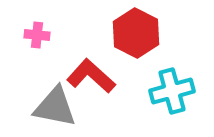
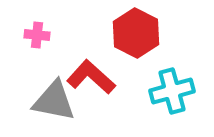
red L-shape: moved 1 px down
gray triangle: moved 1 px left, 6 px up
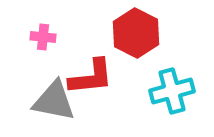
pink cross: moved 6 px right, 2 px down
red L-shape: rotated 132 degrees clockwise
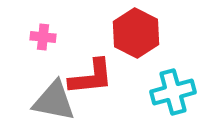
cyan cross: moved 1 px right, 1 px down
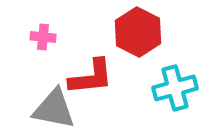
red hexagon: moved 2 px right, 1 px up
cyan cross: moved 2 px right, 4 px up
gray triangle: moved 8 px down
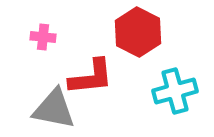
cyan cross: moved 3 px down
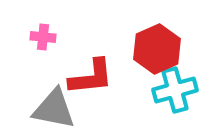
red hexagon: moved 19 px right, 17 px down; rotated 9 degrees clockwise
cyan cross: moved 1 px up
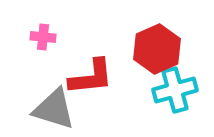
gray triangle: rotated 6 degrees clockwise
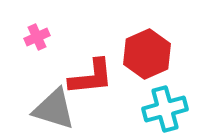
pink cross: moved 6 px left; rotated 30 degrees counterclockwise
red hexagon: moved 10 px left, 5 px down
cyan cross: moved 10 px left, 19 px down
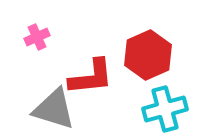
red hexagon: moved 1 px right, 1 px down
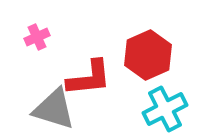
red L-shape: moved 2 px left, 1 px down
cyan cross: rotated 12 degrees counterclockwise
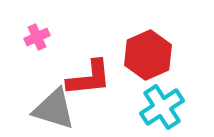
cyan cross: moved 3 px left, 2 px up; rotated 6 degrees counterclockwise
